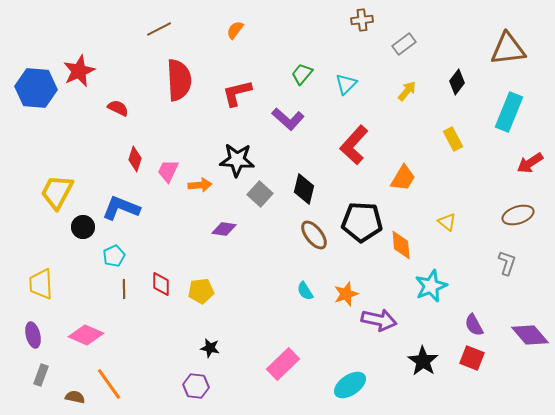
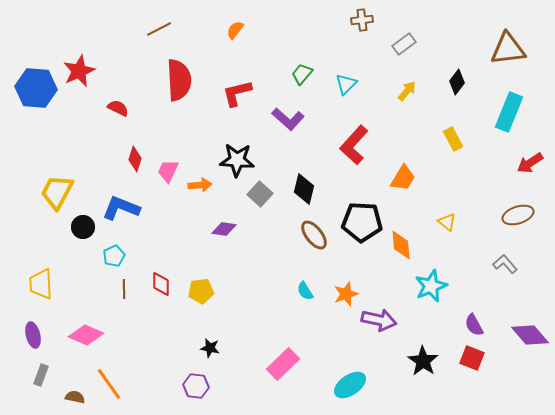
gray L-shape at (507, 263): moved 2 px left, 1 px down; rotated 60 degrees counterclockwise
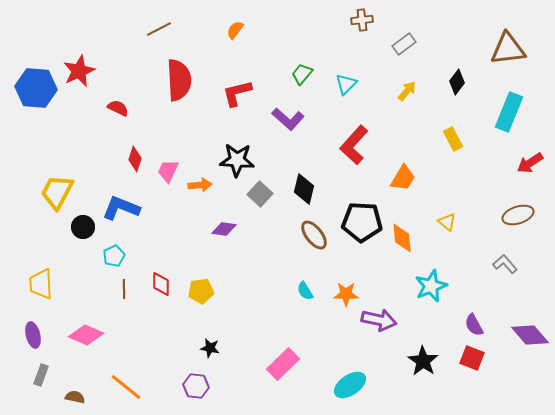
orange diamond at (401, 245): moved 1 px right, 7 px up
orange star at (346, 294): rotated 20 degrees clockwise
orange line at (109, 384): moved 17 px right, 3 px down; rotated 16 degrees counterclockwise
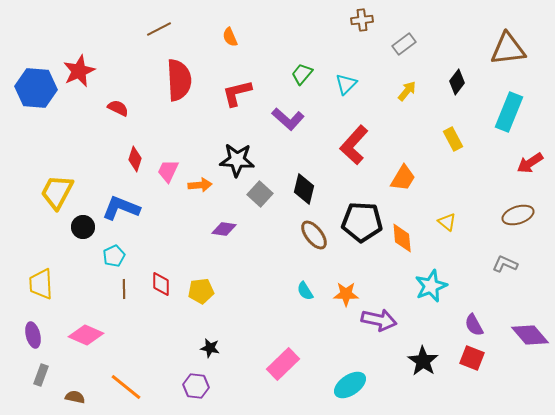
orange semicircle at (235, 30): moved 5 px left, 7 px down; rotated 60 degrees counterclockwise
gray L-shape at (505, 264): rotated 25 degrees counterclockwise
